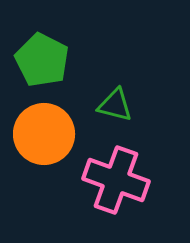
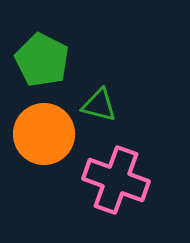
green triangle: moved 16 px left
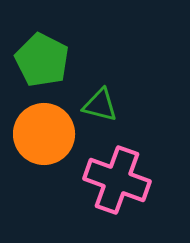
green triangle: moved 1 px right
pink cross: moved 1 px right
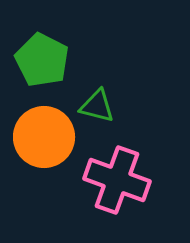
green triangle: moved 3 px left, 1 px down
orange circle: moved 3 px down
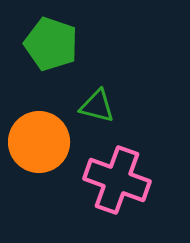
green pentagon: moved 9 px right, 16 px up; rotated 8 degrees counterclockwise
orange circle: moved 5 px left, 5 px down
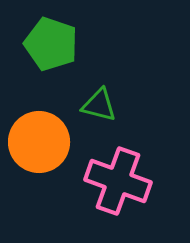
green triangle: moved 2 px right, 1 px up
pink cross: moved 1 px right, 1 px down
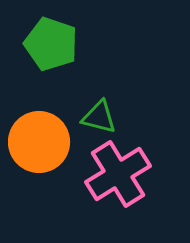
green triangle: moved 12 px down
pink cross: moved 7 px up; rotated 38 degrees clockwise
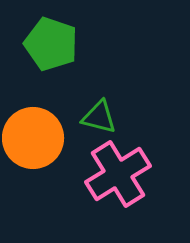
orange circle: moved 6 px left, 4 px up
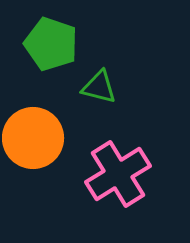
green triangle: moved 30 px up
